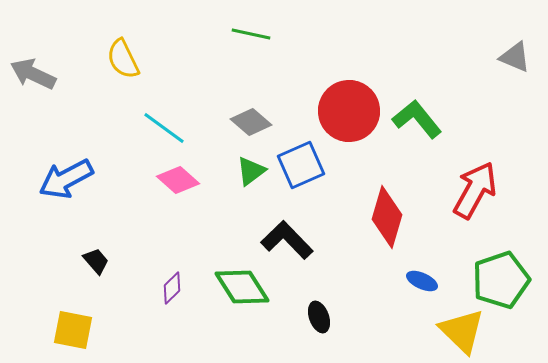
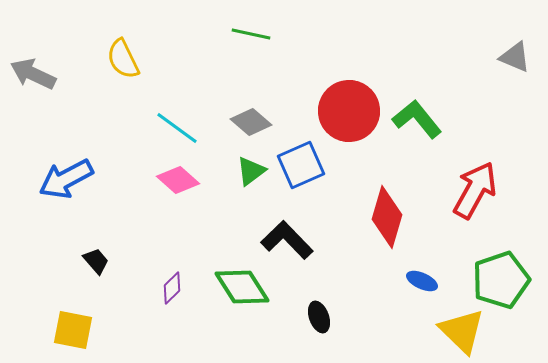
cyan line: moved 13 px right
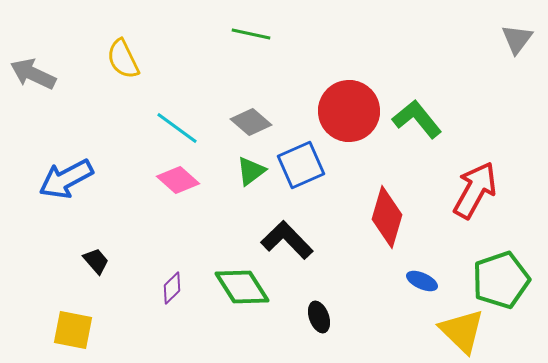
gray triangle: moved 2 px right, 18 px up; rotated 44 degrees clockwise
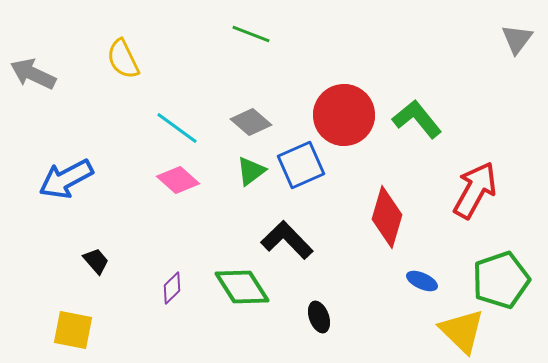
green line: rotated 9 degrees clockwise
red circle: moved 5 px left, 4 px down
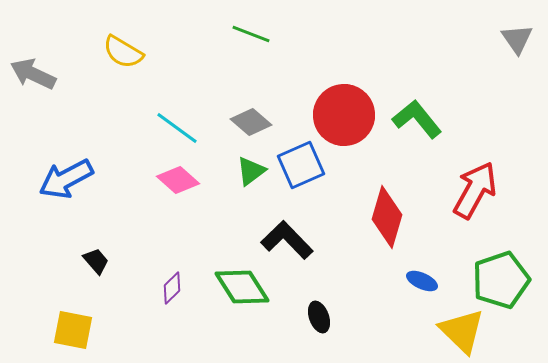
gray triangle: rotated 12 degrees counterclockwise
yellow semicircle: moved 7 px up; rotated 33 degrees counterclockwise
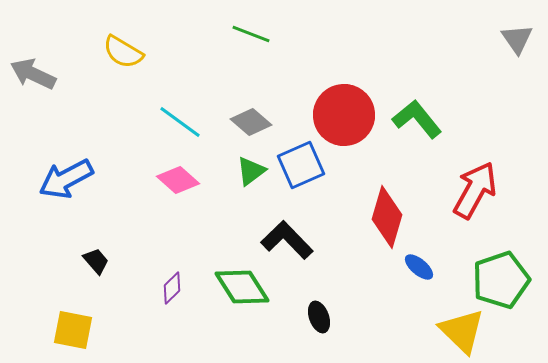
cyan line: moved 3 px right, 6 px up
blue ellipse: moved 3 px left, 14 px up; rotated 16 degrees clockwise
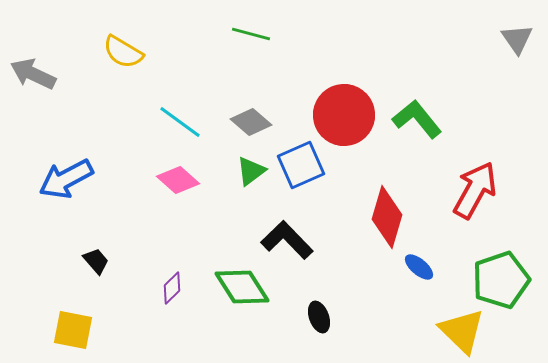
green line: rotated 6 degrees counterclockwise
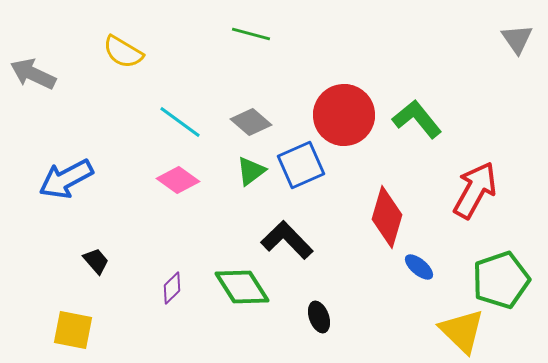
pink diamond: rotated 6 degrees counterclockwise
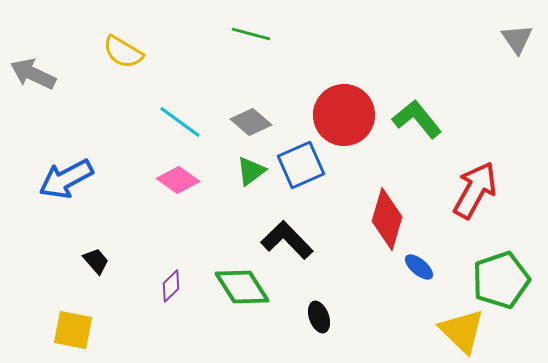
red diamond: moved 2 px down
purple diamond: moved 1 px left, 2 px up
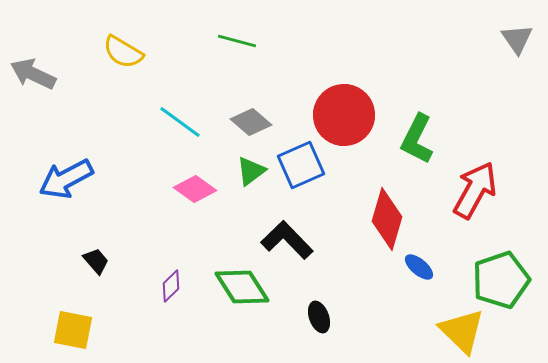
green line: moved 14 px left, 7 px down
green L-shape: moved 20 px down; rotated 114 degrees counterclockwise
pink diamond: moved 17 px right, 9 px down
